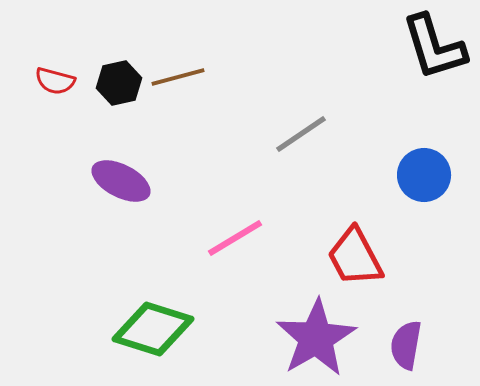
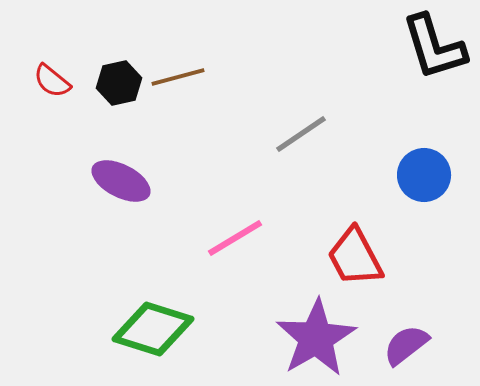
red semicircle: moved 3 px left; rotated 24 degrees clockwise
purple semicircle: rotated 42 degrees clockwise
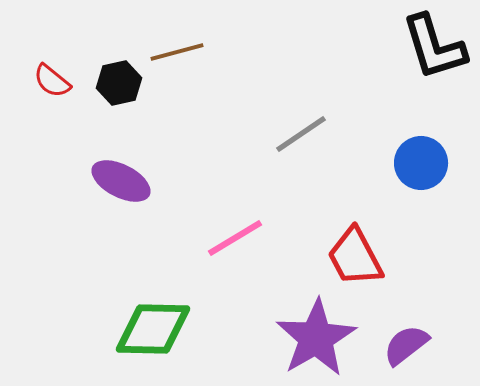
brown line: moved 1 px left, 25 px up
blue circle: moved 3 px left, 12 px up
green diamond: rotated 16 degrees counterclockwise
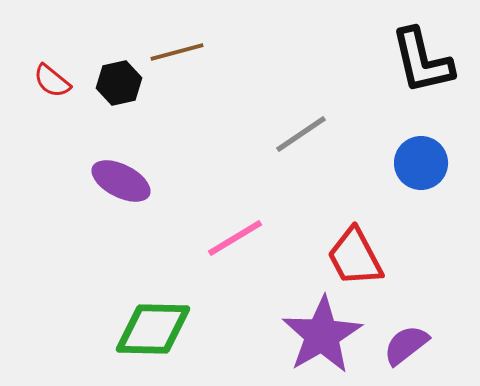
black L-shape: moved 12 px left, 14 px down; rotated 4 degrees clockwise
purple star: moved 6 px right, 3 px up
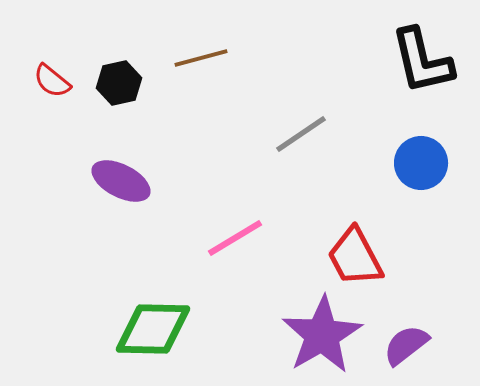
brown line: moved 24 px right, 6 px down
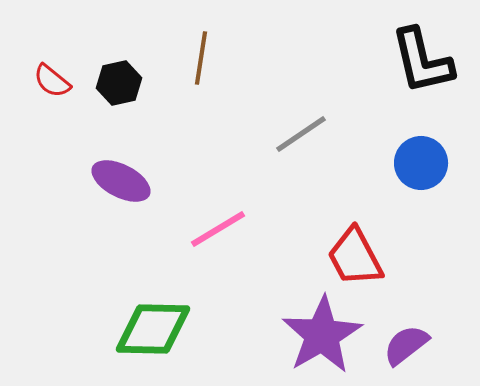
brown line: rotated 66 degrees counterclockwise
pink line: moved 17 px left, 9 px up
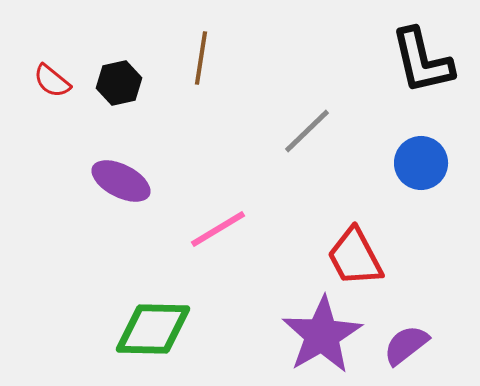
gray line: moved 6 px right, 3 px up; rotated 10 degrees counterclockwise
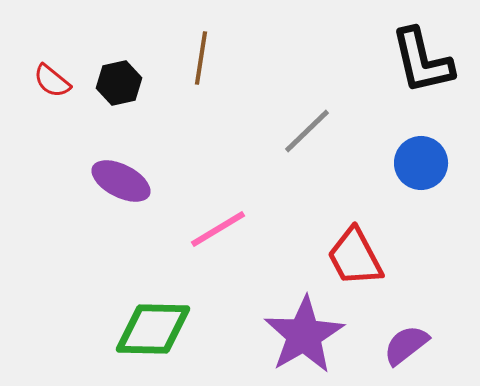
purple star: moved 18 px left
